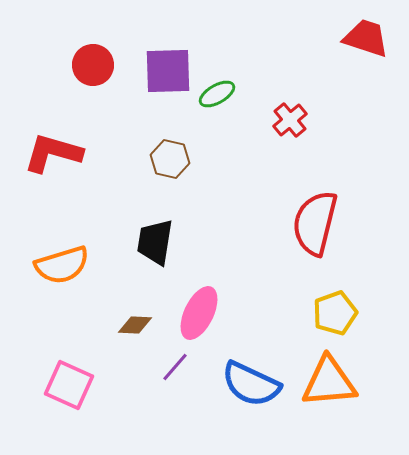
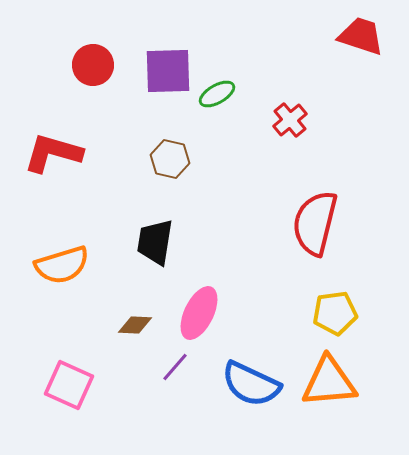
red trapezoid: moved 5 px left, 2 px up
yellow pentagon: rotated 12 degrees clockwise
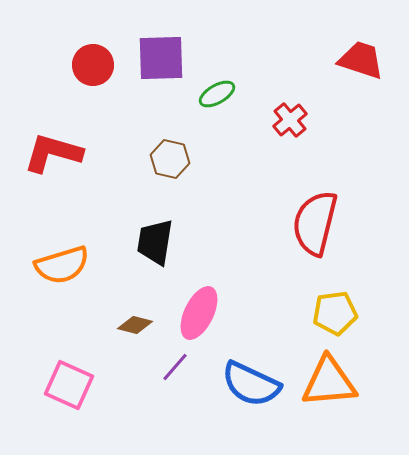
red trapezoid: moved 24 px down
purple square: moved 7 px left, 13 px up
brown diamond: rotated 12 degrees clockwise
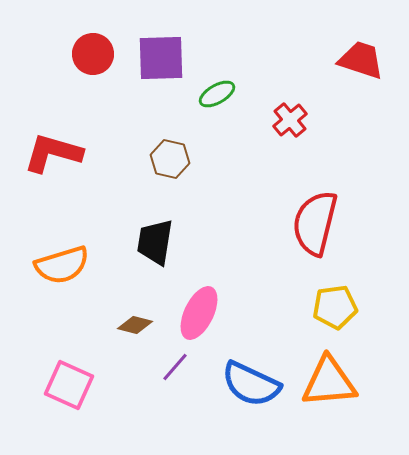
red circle: moved 11 px up
yellow pentagon: moved 6 px up
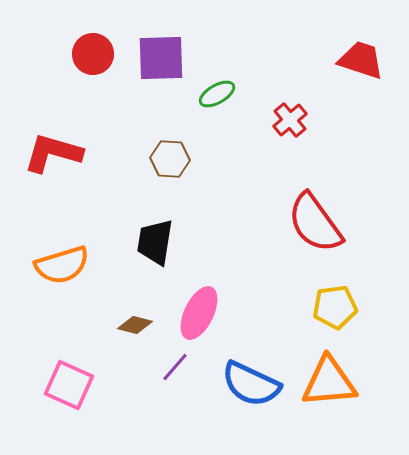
brown hexagon: rotated 9 degrees counterclockwise
red semicircle: rotated 50 degrees counterclockwise
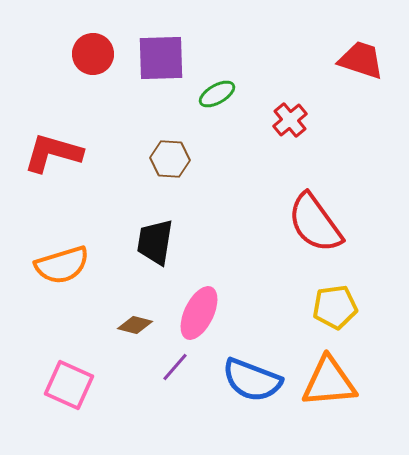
blue semicircle: moved 1 px right, 4 px up; rotated 4 degrees counterclockwise
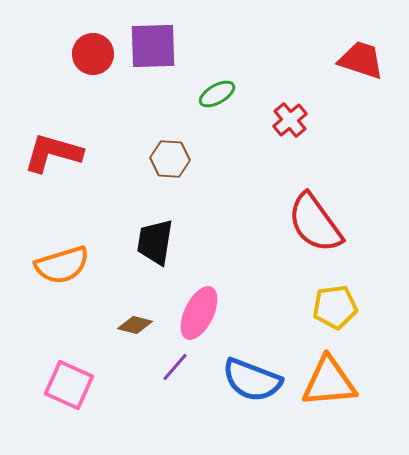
purple square: moved 8 px left, 12 px up
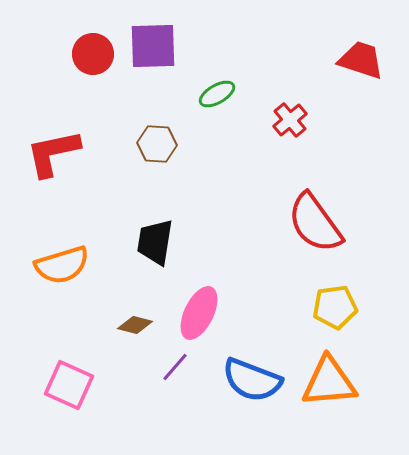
red L-shape: rotated 28 degrees counterclockwise
brown hexagon: moved 13 px left, 15 px up
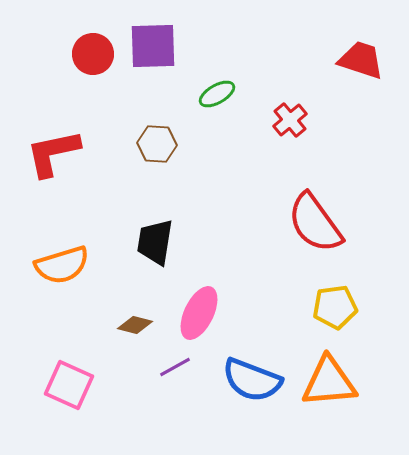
purple line: rotated 20 degrees clockwise
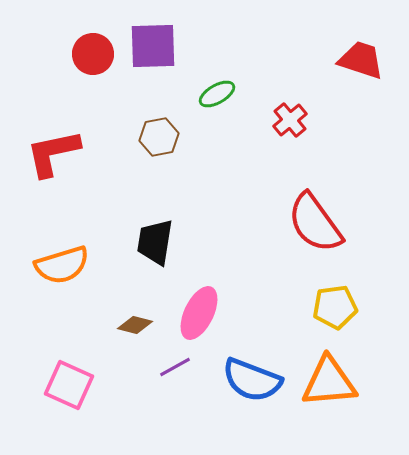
brown hexagon: moved 2 px right, 7 px up; rotated 15 degrees counterclockwise
